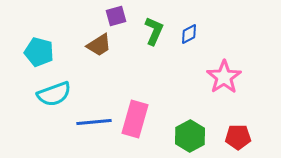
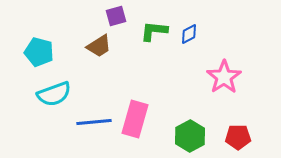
green L-shape: rotated 108 degrees counterclockwise
brown trapezoid: moved 1 px down
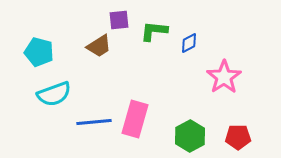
purple square: moved 3 px right, 4 px down; rotated 10 degrees clockwise
blue diamond: moved 9 px down
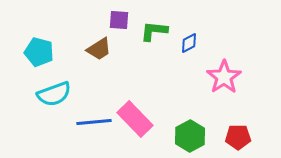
purple square: rotated 10 degrees clockwise
brown trapezoid: moved 3 px down
pink rectangle: rotated 60 degrees counterclockwise
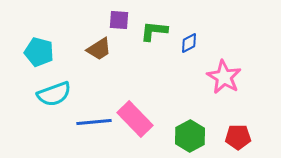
pink star: rotated 8 degrees counterclockwise
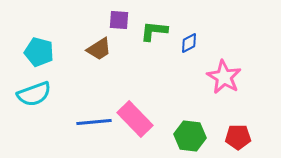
cyan semicircle: moved 20 px left
green hexagon: rotated 24 degrees counterclockwise
